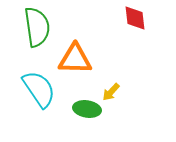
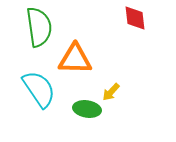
green semicircle: moved 2 px right
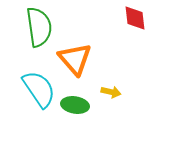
orange triangle: rotated 48 degrees clockwise
yellow arrow: rotated 120 degrees counterclockwise
green ellipse: moved 12 px left, 4 px up
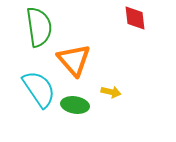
orange triangle: moved 1 px left, 1 px down
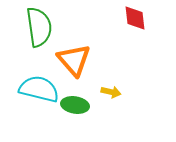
cyan semicircle: rotated 42 degrees counterclockwise
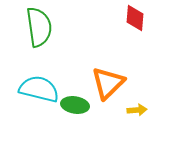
red diamond: rotated 12 degrees clockwise
orange triangle: moved 34 px right, 23 px down; rotated 27 degrees clockwise
yellow arrow: moved 26 px right, 18 px down; rotated 18 degrees counterclockwise
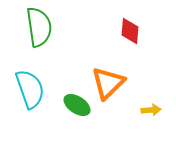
red diamond: moved 5 px left, 13 px down
cyan semicircle: moved 9 px left; rotated 57 degrees clockwise
green ellipse: moved 2 px right; rotated 24 degrees clockwise
yellow arrow: moved 14 px right
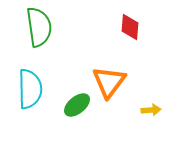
red diamond: moved 4 px up
orange triangle: moved 1 px right, 1 px up; rotated 9 degrees counterclockwise
cyan semicircle: rotated 18 degrees clockwise
green ellipse: rotated 72 degrees counterclockwise
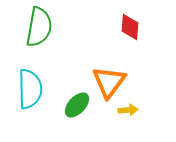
green semicircle: rotated 18 degrees clockwise
green ellipse: rotated 8 degrees counterclockwise
yellow arrow: moved 23 px left
